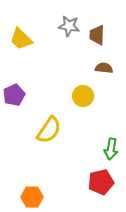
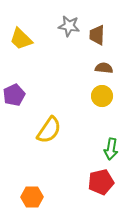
yellow circle: moved 19 px right
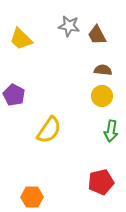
brown trapezoid: rotated 30 degrees counterclockwise
brown semicircle: moved 1 px left, 2 px down
purple pentagon: rotated 20 degrees counterclockwise
green arrow: moved 18 px up
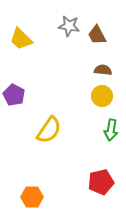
green arrow: moved 1 px up
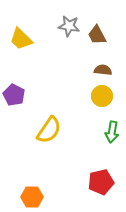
green arrow: moved 1 px right, 2 px down
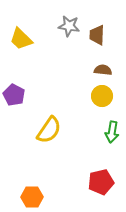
brown trapezoid: rotated 30 degrees clockwise
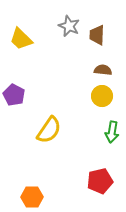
gray star: rotated 15 degrees clockwise
red pentagon: moved 1 px left, 1 px up
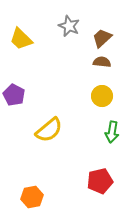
brown trapezoid: moved 5 px right, 3 px down; rotated 45 degrees clockwise
brown semicircle: moved 1 px left, 8 px up
yellow semicircle: rotated 16 degrees clockwise
orange hexagon: rotated 10 degrees counterclockwise
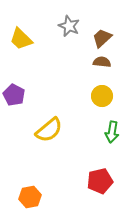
orange hexagon: moved 2 px left
